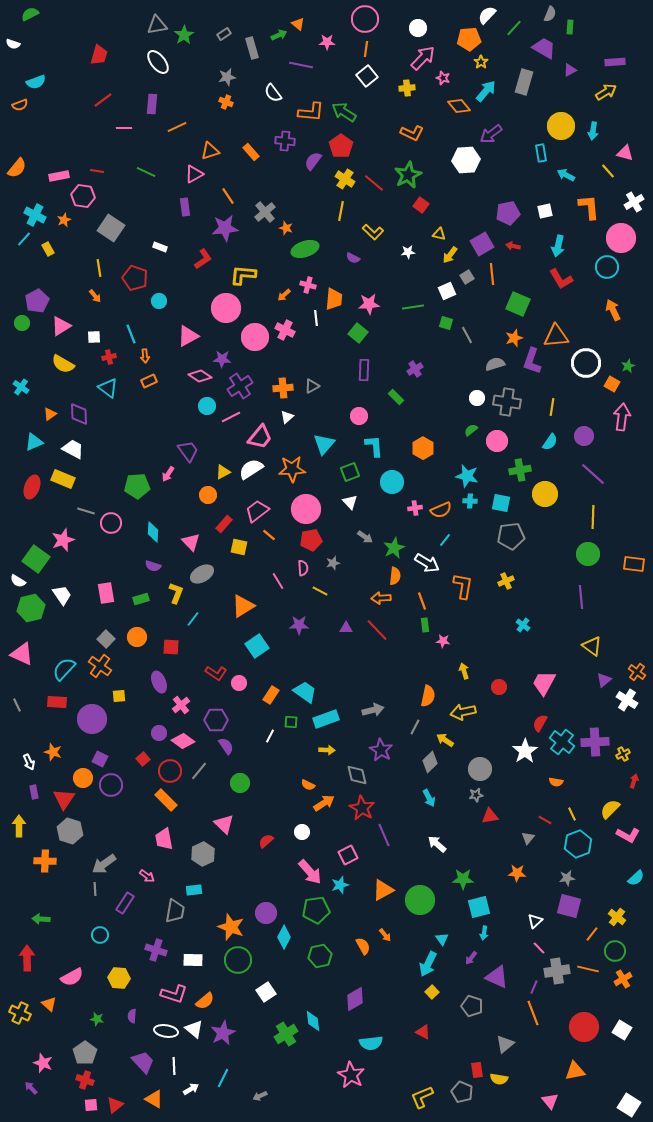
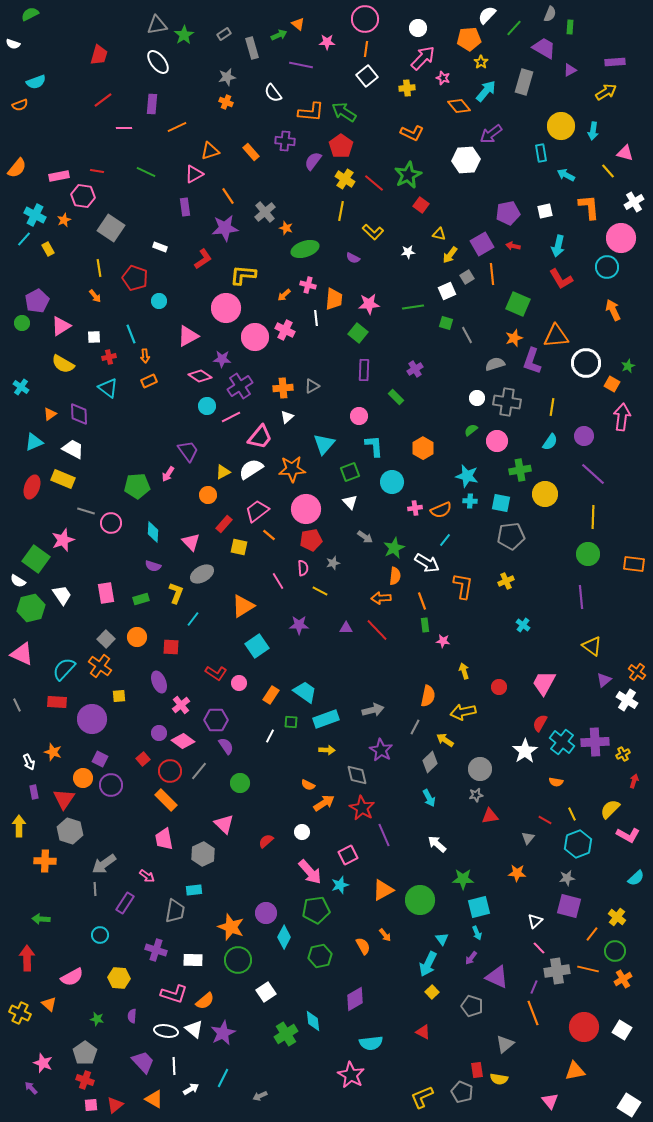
cyan arrow at (484, 933): moved 7 px left; rotated 32 degrees counterclockwise
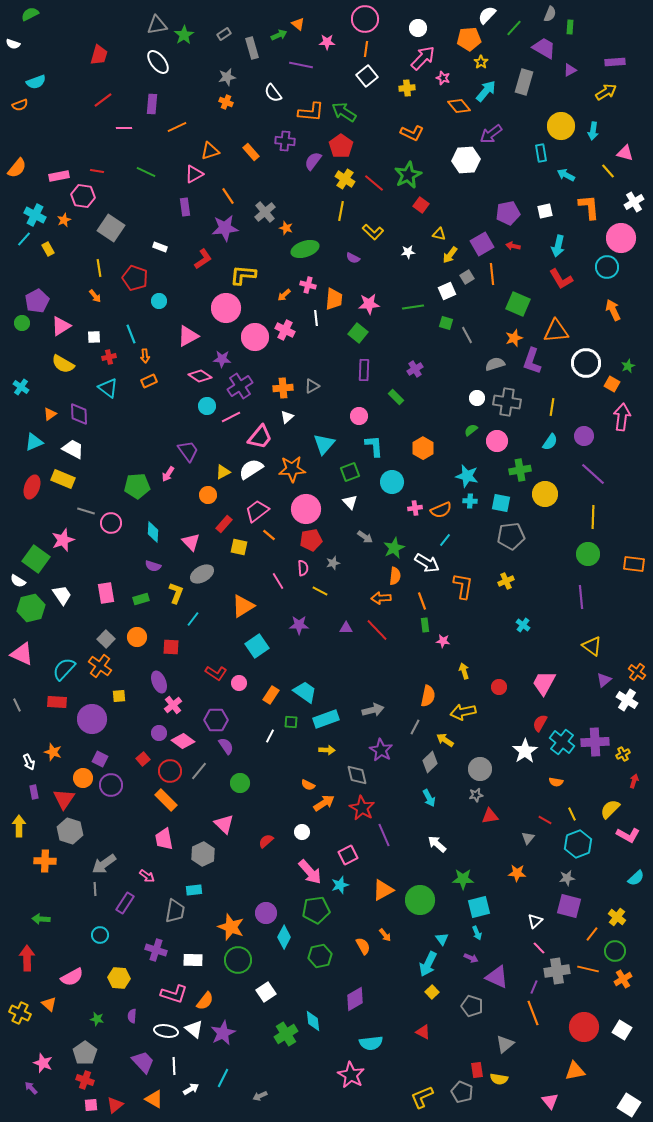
orange triangle at (556, 336): moved 5 px up
pink cross at (181, 705): moved 8 px left
purple arrow at (471, 958): rotated 104 degrees counterclockwise
orange semicircle at (205, 1001): rotated 12 degrees counterclockwise
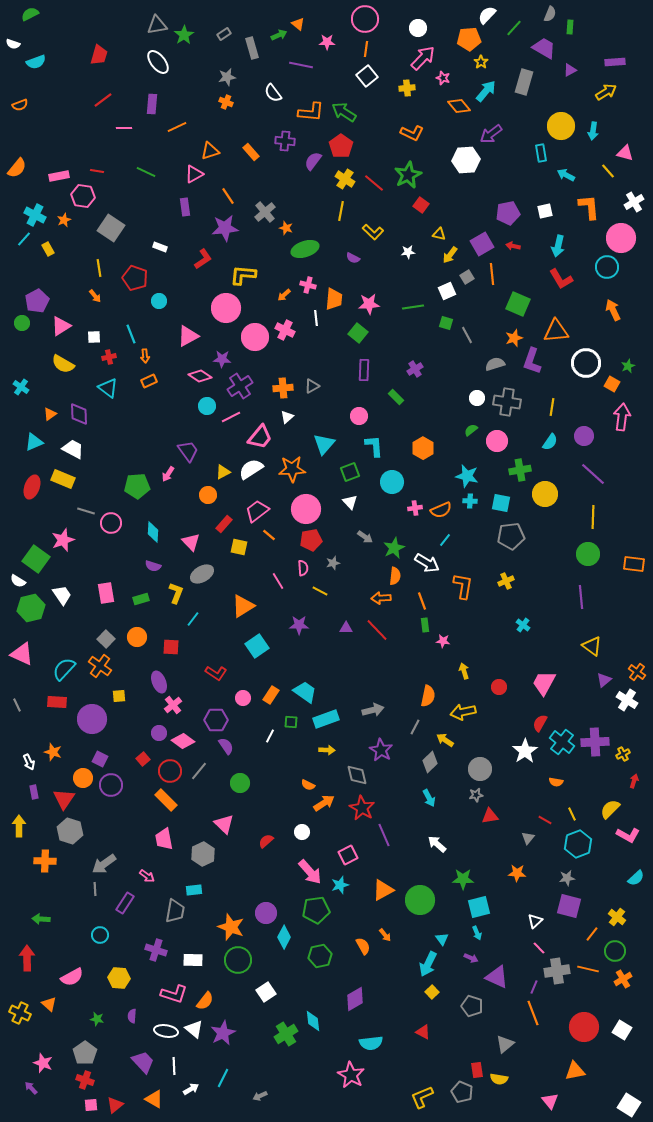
cyan semicircle at (36, 82): moved 20 px up
pink circle at (239, 683): moved 4 px right, 15 px down
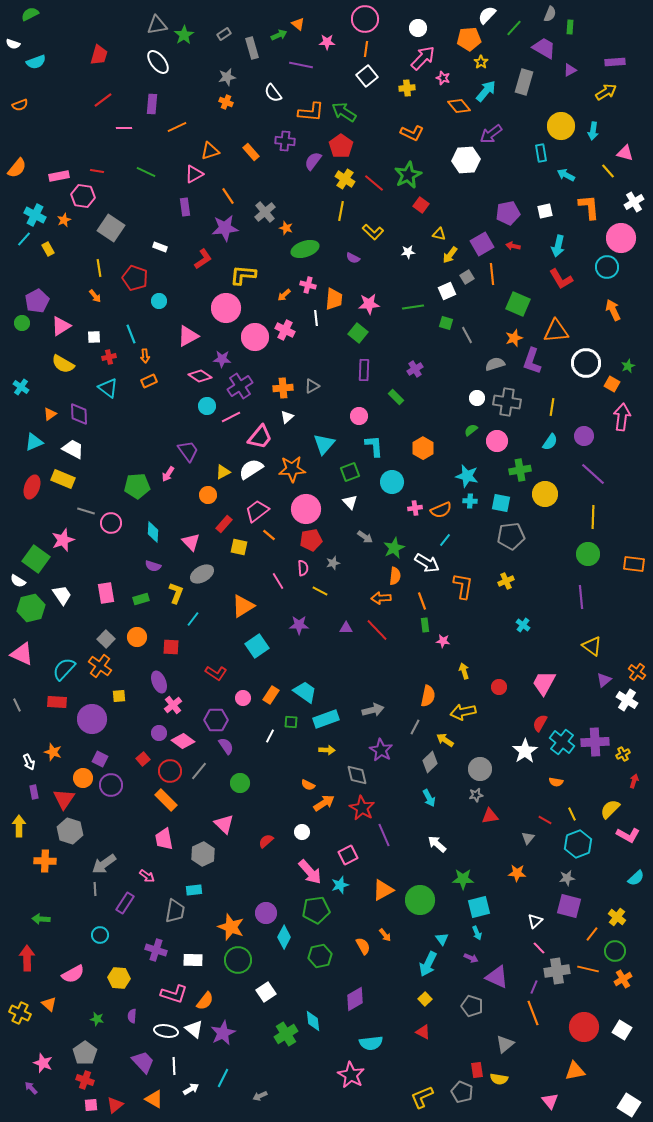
pink semicircle at (72, 977): moved 1 px right, 3 px up
yellow square at (432, 992): moved 7 px left, 7 px down
